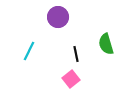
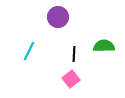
green semicircle: moved 2 px left, 2 px down; rotated 105 degrees clockwise
black line: moved 2 px left; rotated 14 degrees clockwise
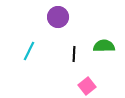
pink square: moved 16 px right, 7 px down
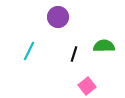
black line: rotated 14 degrees clockwise
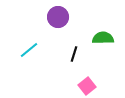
green semicircle: moved 1 px left, 8 px up
cyan line: moved 1 px up; rotated 24 degrees clockwise
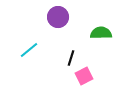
green semicircle: moved 2 px left, 5 px up
black line: moved 3 px left, 4 px down
pink square: moved 3 px left, 10 px up; rotated 12 degrees clockwise
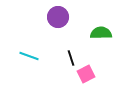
cyan line: moved 6 px down; rotated 60 degrees clockwise
black line: rotated 35 degrees counterclockwise
pink square: moved 2 px right, 2 px up
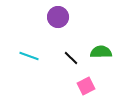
green semicircle: moved 19 px down
black line: rotated 28 degrees counterclockwise
pink square: moved 12 px down
